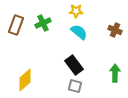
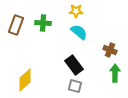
green cross: rotated 28 degrees clockwise
brown cross: moved 5 px left, 20 px down
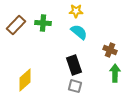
brown rectangle: rotated 24 degrees clockwise
black rectangle: rotated 18 degrees clockwise
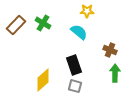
yellow star: moved 11 px right
green cross: rotated 28 degrees clockwise
yellow diamond: moved 18 px right
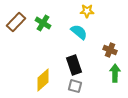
brown rectangle: moved 3 px up
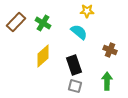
green arrow: moved 8 px left, 8 px down
yellow diamond: moved 24 px up
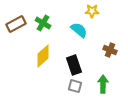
yellow star: moved 5 px right
brown rectangle: moved 2 px down; rotated 18 degrees clockwise
cyan semicircle: moved 2 px up
green arrow: moved 4 px left, 3 px down
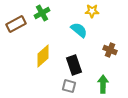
green cross: moved 1 px left, 10 px up; rotated 28 degrees clockwise
gray square: moved 6 px left
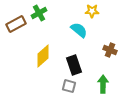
green cross: moved 3 px left
